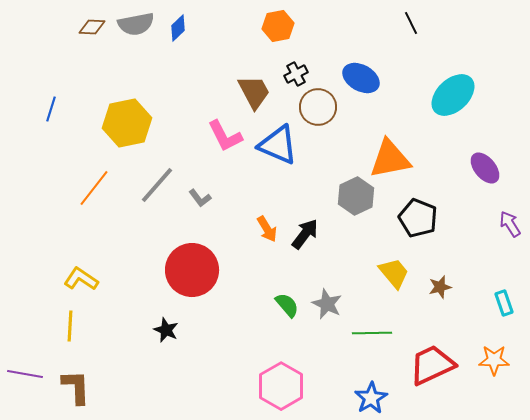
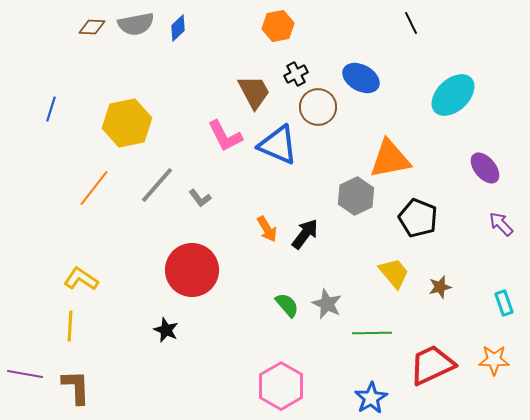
purple arrow: moved 9 px left; rotated 12 degrees counterclockwise
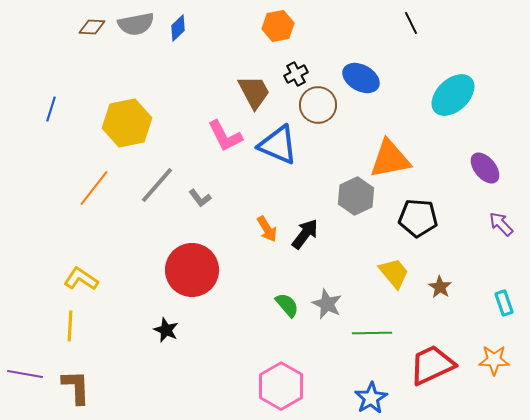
brown circle: moved 2 px up
black pentagon: rotated 18 degrees counterclockwise
brown star: rotated 25 degrees counterclockwise
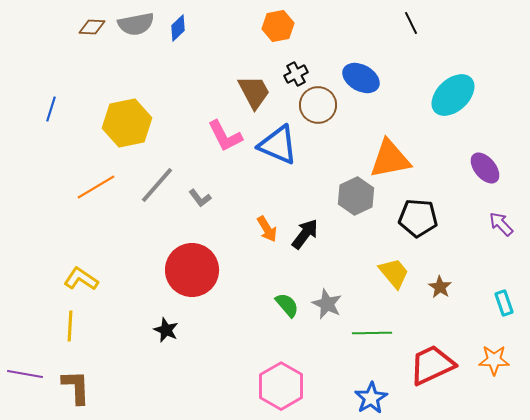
orange line: moved 2 px right, 1 px up; rotated 21 degrees clockwise
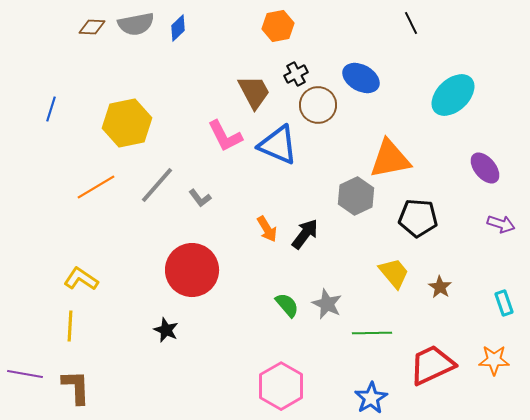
purple arrow: rotated 152 degrees clockwise
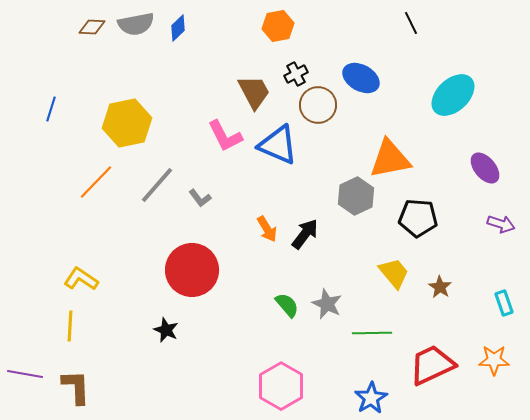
orange line: moved 5 px up; rotated 15 degrees counterclockwise
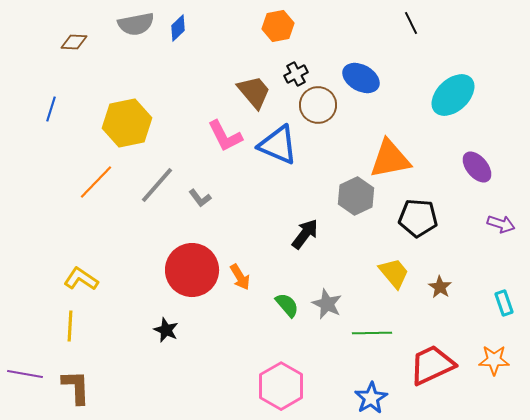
brown diamond: moved 18 px left, 15 px down
brown trapezoid: rotated 12 degrees counterclockwise
purple ellipse: moved 8 px left, 1 px up
orange arrow: moved 27 px left, 48 px down
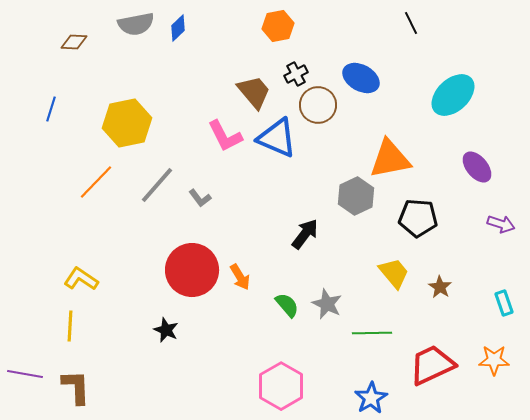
blue triangle: moved 1 px left, 7 px up
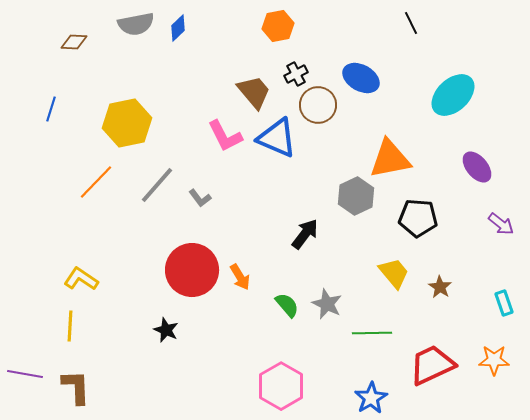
purple arrow: rotated 20 degrees clockwise
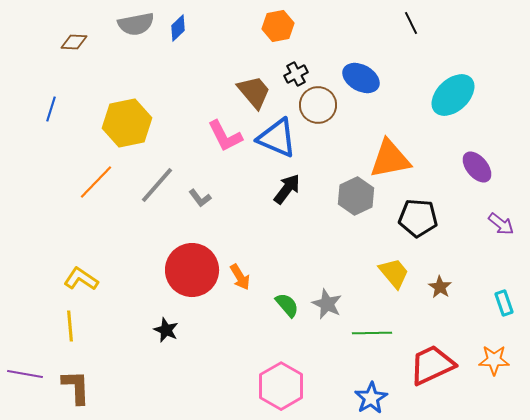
black arrow: moved 18 px left, 45 px up
yellow line: rotated 8 degrees counterclockwise
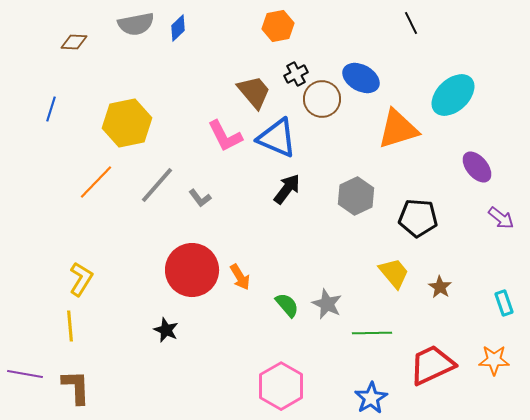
brown circle: moved 4 px right, 6 px up
orange triangle: moved 8 px right, 30 px up; rotated 6 degrees counterclockwise
purple arrow: moved 6 px up
yellow L-shape: rotated 88 degrees clockwise
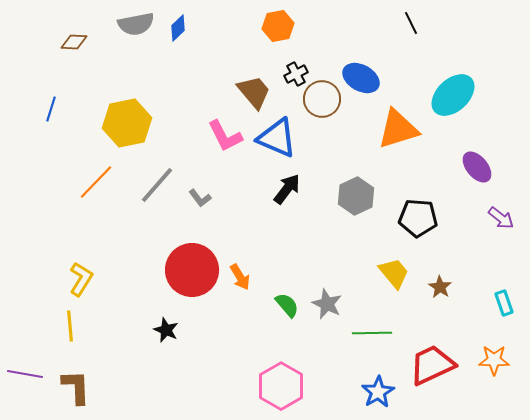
blue star: moved 7 px right, 6 px up
